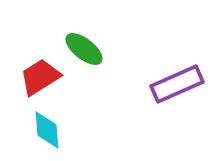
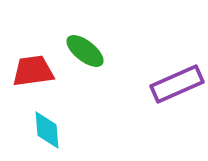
green ellipse: moved 1 px right, 2 px down
red trapezoid: moved 7 px left, 6 px up; rotated 24 degrees clockwise
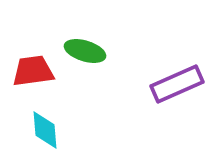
green ellipse: rotated 21 degrees counterclockwise
cyan diamond: moved 2 px left
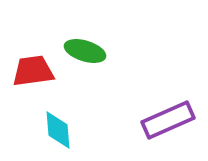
purple rectangle: moved 9 px left, 36 px down
cyan diamond: moved 13 px right
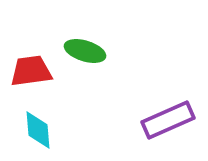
red trapezoid: moved 2 px left
cyan diamond: moved 20 px left
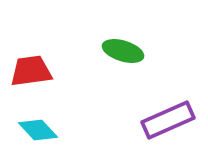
green ellipse: moved 38 px right
cyan diamond: rotated 39 degrees counterclockwise
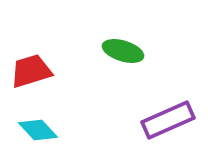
red trapezoid: rotated 9 degrees counterclockwise
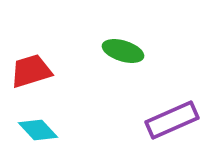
purple rectangle: moved 4 px right
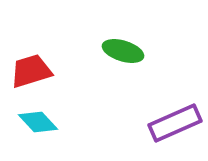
purple rectangle: moved 3 px right, 3 px down
cyan diamond: moved 8 px up
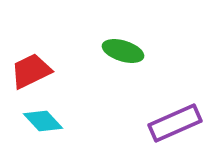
red trapezoid: rotated 9 degrees counterclockwise
cyan diamond: moved 5 px right, 1 px up
